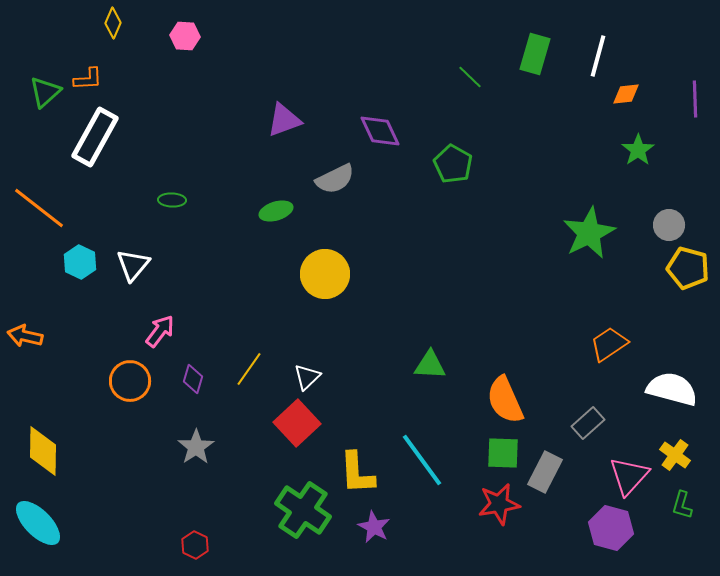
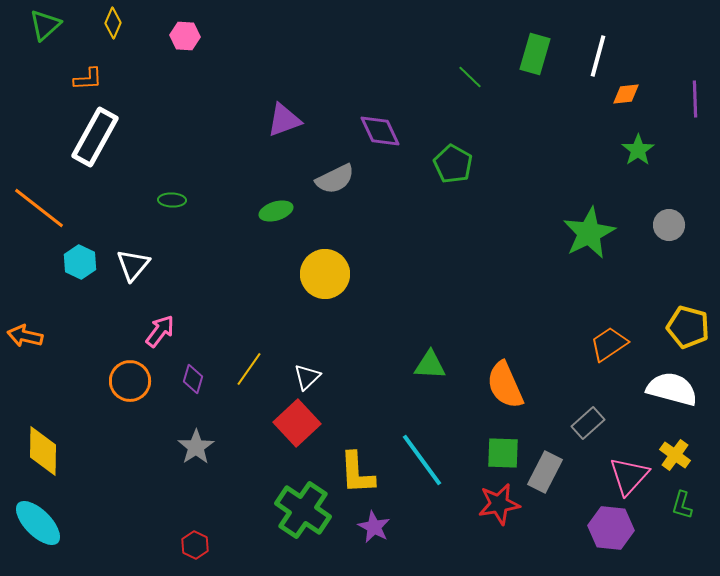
green triangle at (45, 92): moved 67 px up
yellow pentagon at (688, 268): moved 59 px down
orange semicircle at (505, 400): moved 15 px up
purple hexagon at (611, 528): rotated 9 degrees counterclockwise
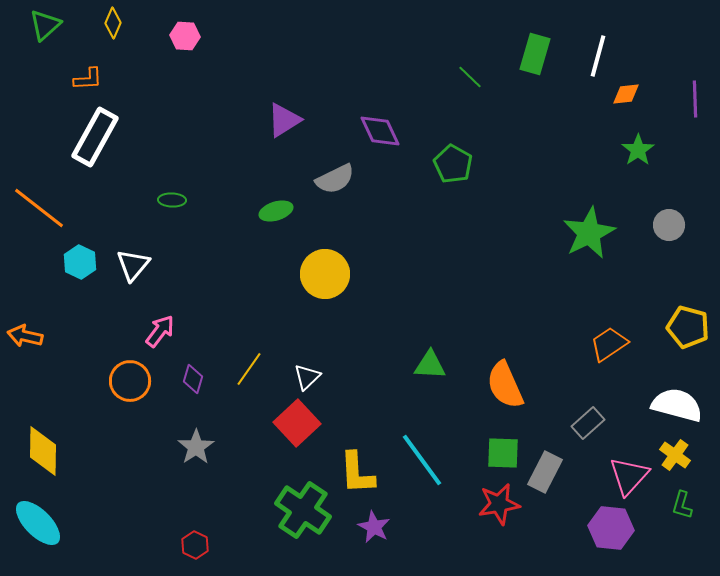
purple triangle at (284, 120): rotated 12 degrees counterclockwise
white semicircle at (672, 389): moved 5 px right, 16 px down
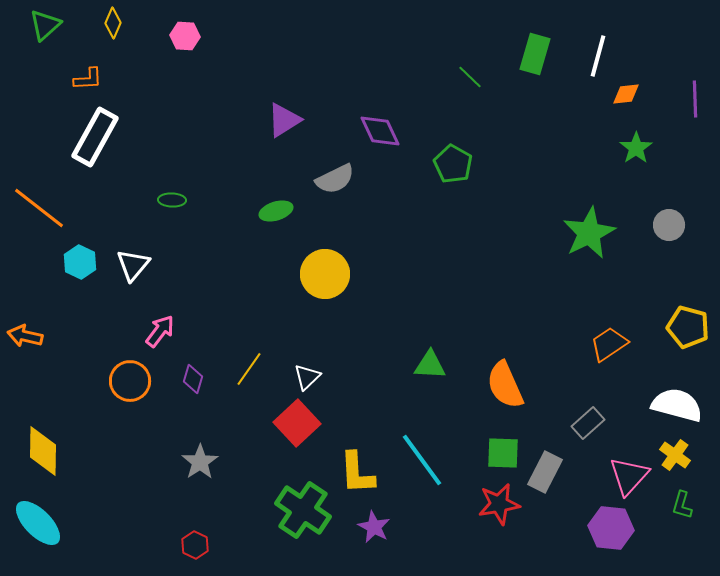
green star at (638, 150): moved 2 px left, 2 px up
gray star at (196, 447): moved 4 px right, 15 px down
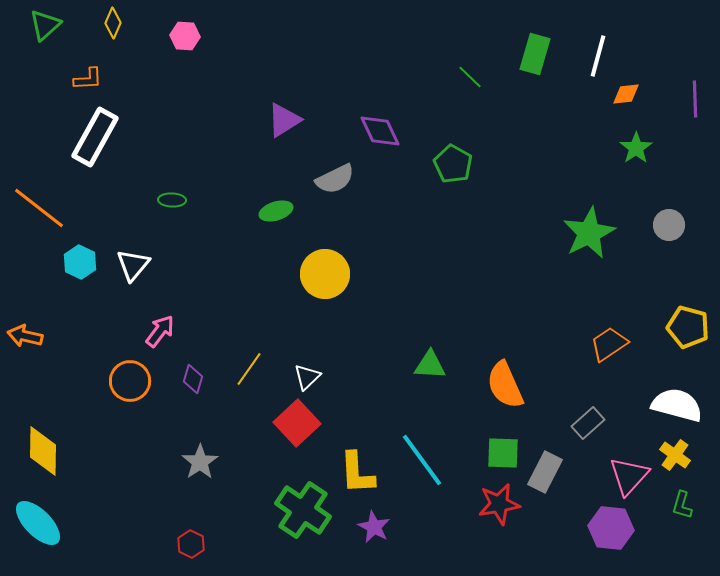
red hexagon at (195, 545): moved 4 px left, 1 px up
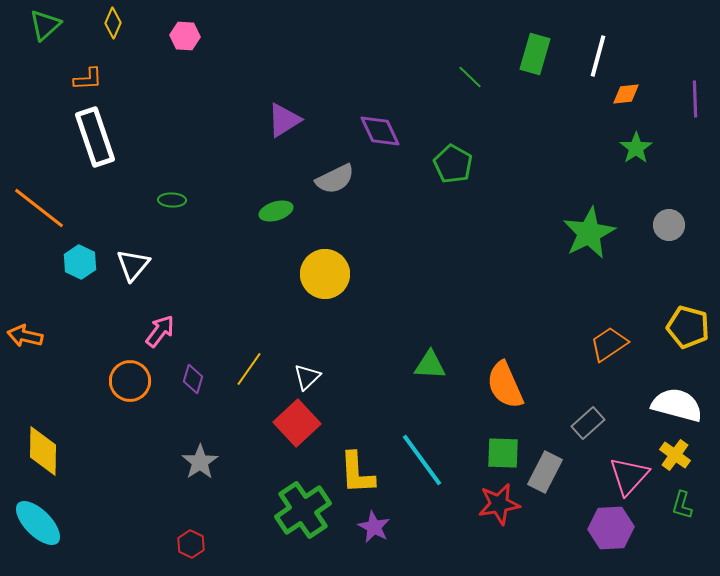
white rectangle at (95, 137): rotated 48 degrees counterclockwise
green cross at (303, 510): rotated 22 degrees clockwise
purple hexagon at (611, 528): rotated 9 degrees counterclockwise
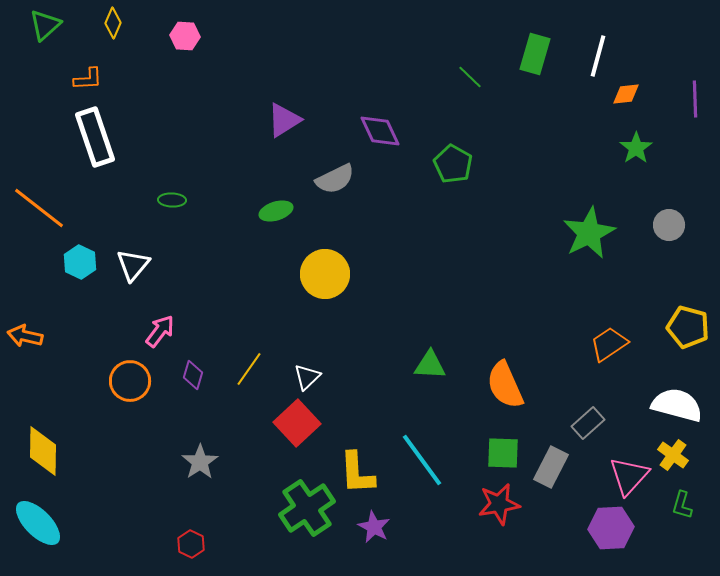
purple diamond at (193, 379): moved 4 px up
yellow cross at (675, 455): moved 2 px left
gray rectangle at (545, 472): moved 6 px right, 5 px up
green cross at (303, 510): moved 4 px right, 2 px up
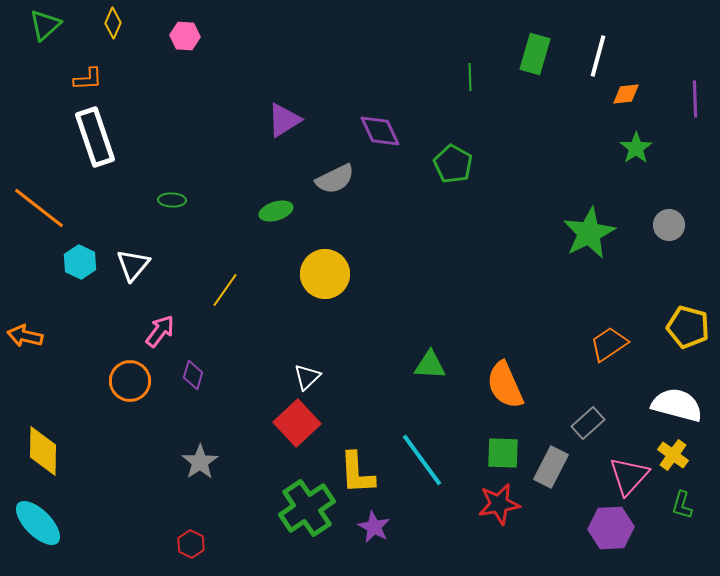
green line at (470, 77): rotated 44 degrees clockwise
yellow line at (249, 369): moved 24 px left, 79 px up
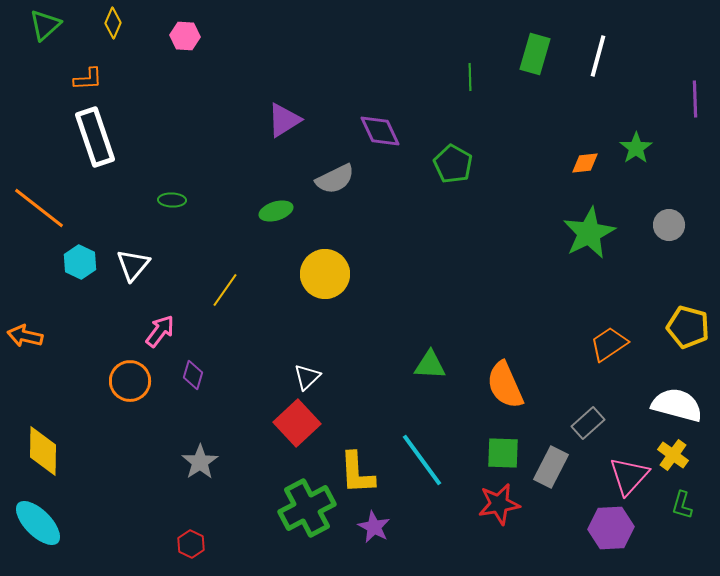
orange diamond at (626, 94): moved 41 px left, 69 px down
green cross at (307, 508): rotated 6 degrees clockwise
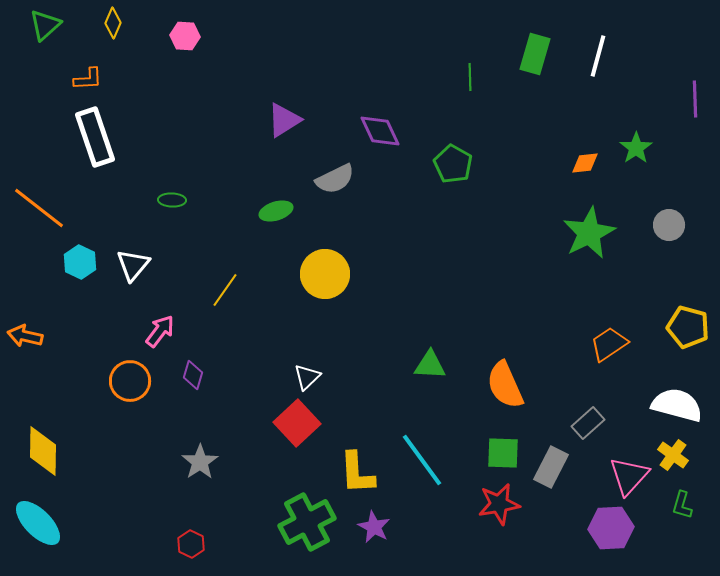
green cross at (307, 508): moved 14 px down
